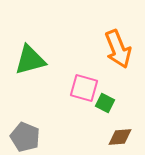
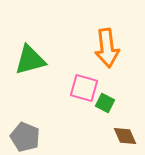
orange arrow: moved 11 px left, 1 px up; rotated 15 degrees clockwise
brown diamond: moved 5 px right, 1 px up; rotated 70 degrees clockwise
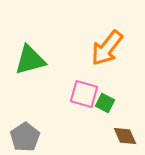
orange arrow: rotated 45 degrees clockwise
pink square: moved 6 px down
gray pentagon: rotated 16 degrees clockwise
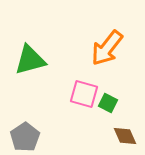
green square: moved 3 px right
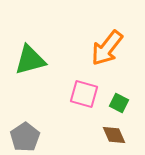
green square: moved 11 px right
brown diamond: moved 11 px left, 1 px up
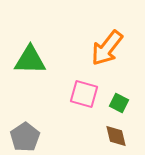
green triangle: rotated 16 degrees clockwise
brown diamond: moved 2 px right, 1 px down; rotated 10 degrees clockwise
